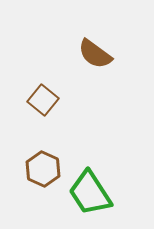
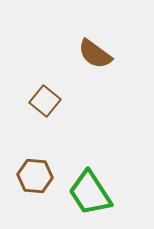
brown square: moved 2 px right, 1 px down
brown hexagon: moved 8 px left, 7 px down; rotated 20 degrees counterclockwise
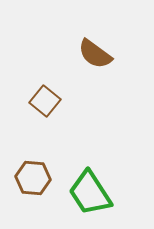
brown hexagon: moved 2 px left, 2 px down
